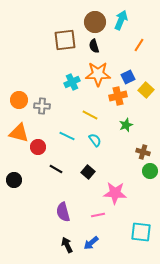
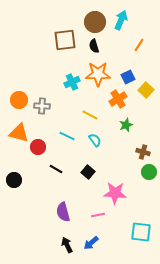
orange cross: moved 3 px down; rotated 18 degrees counterclockwise
green circle: moved 1 px left, 1 px down
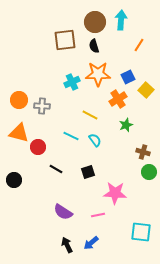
cyan arrow: rotated 18 degrees counterclockwise
cyan line: moved 4 px right
black square: rotated 32 degrees clockwise
purple semicircle: rotated 42 degrees counterclockwise
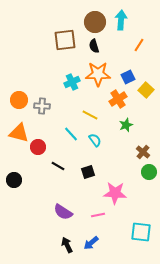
cyan line: moved 2 px up; rotated 21 degrees clockwise
brown cross: rotated 24 degrees clockwise
black line: moved 2 px right, 3 px up
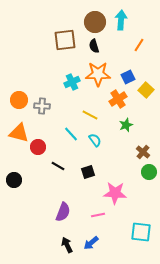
purple semicircle: rotated 102 degrees counterclockwise
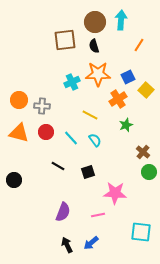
cyan line: moved 4 px down
red circle: moved 8 px right, 15 px up
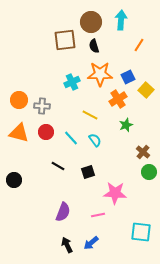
brown circle: moved 4 px left
orange star: moved 2 px right
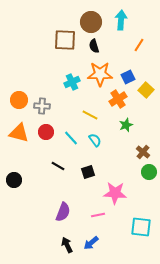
brown square: rotated 10 degrees clockwise
cyan square: moved 5 px up
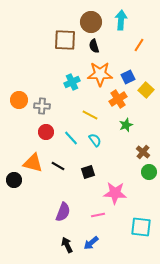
orange triangle: moved 14 px right, 30 px down
